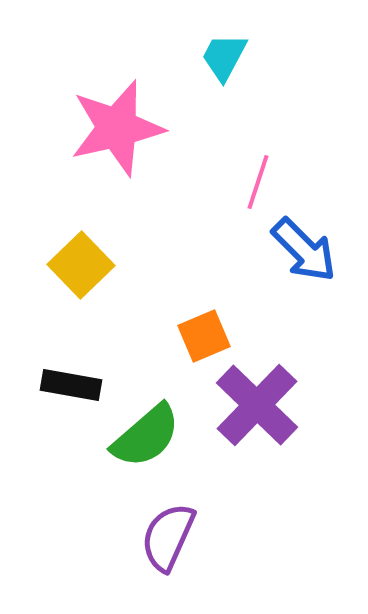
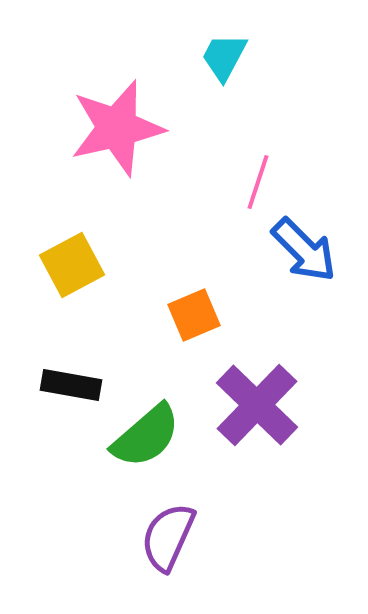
yellow square: moved 9 px left; rotated 16 degrees clockwise
orange square: moved 10 px left, 21 px up
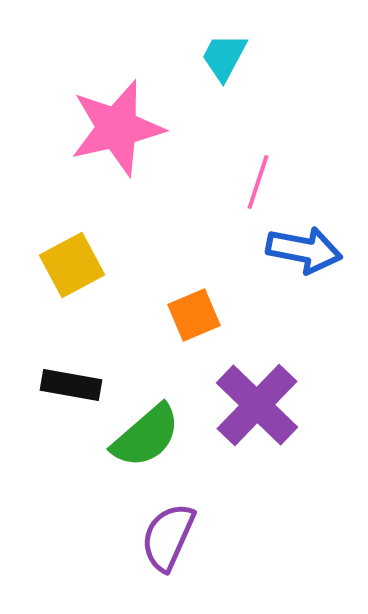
blue arrow: rotated 34 degrees counterclockwise
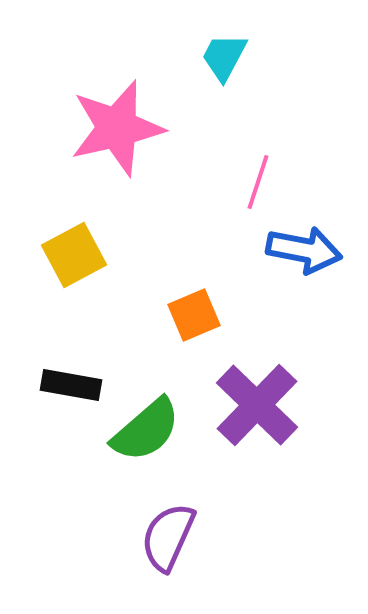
yellow square: moved 2 px right, 10 px up
green semicircle: moved 6 px up
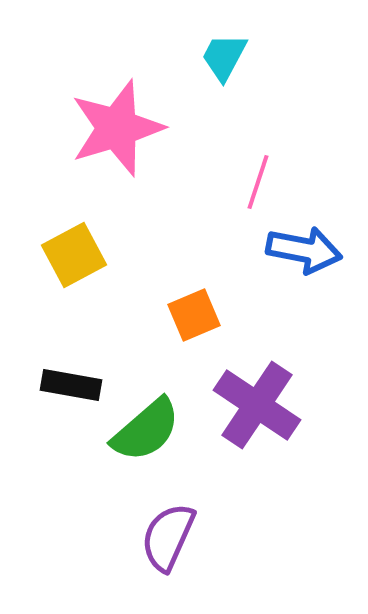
pink star: rotated 4 degrees counterclockwise
purple cross: rotated 10 degrees counterclockwise
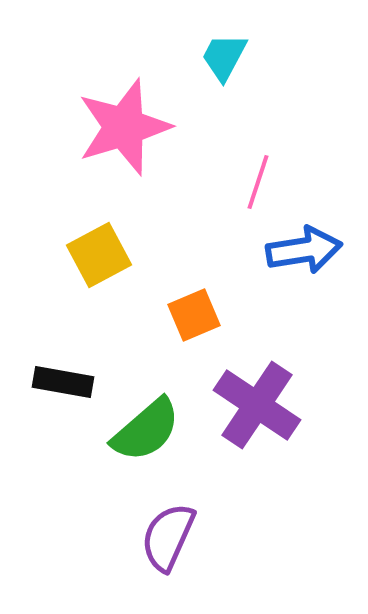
pink star: moved 7 px right, 1 px up
blue arrow: rotated 20 degrees counterclockwise
yellow square: moved 25 px right
black rectangle: moved 8 px left, 3 px up
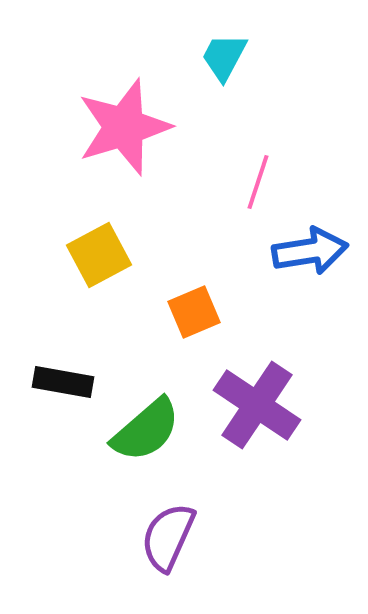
blue arrow: moved 6 px right, 1 px down
orange square: moved 3 px up
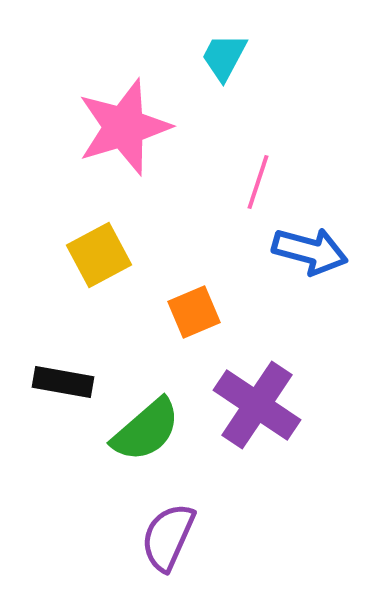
blue arrow: rotated 24 degrees clockwise
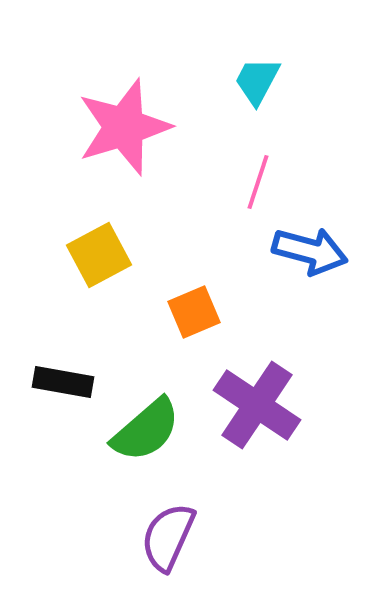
cyan trapezoid: moved 33 px right, 24 px down
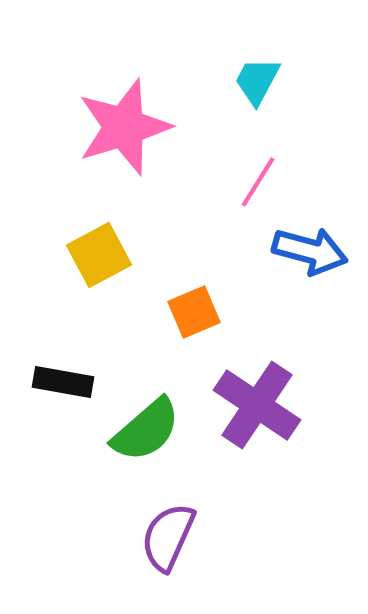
pink line: rotated 14 degrees clockwise
